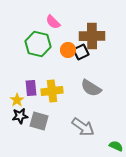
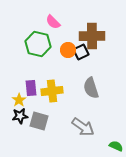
gray semicircle: rotated 40 degrees clockwise
yellow star: moved 2 px right
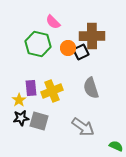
orange circle: moved 2 px up
yellow cross: rotated 15 degrees counterclockwise
black star: moved 1 px right, 2 px down
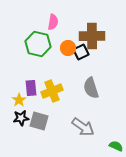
pink semicircle: rotated 126 degrees counterclockwise
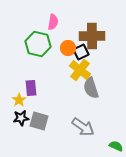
yellow cross: moved 28 px right, 21 px up; rotated 30 degrees counterclockwise
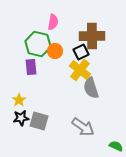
orange circle: moved 13 px left, 3 px down
purple rectangle: moved 21 px up
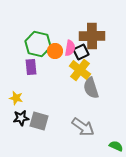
pink semicircle: moved 17 px right, 26 px down
yellow star: moved 3 px left, 2 px up; rotated 24 degrees counterclockwise
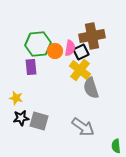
brown cross: rotated 10 degrees counterclockwise
green hexagon: rotated 20 degrees counterclockwise
green semicircle: rotated 120 degrees counterclockwise
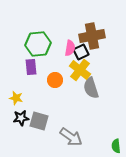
orange circle: moved 29 px down
gray arrow: moved 12 px left, 10 px down
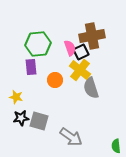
pink semicircle: rotated 28 degrees counterclockwise
yellow star: moved 1 px up
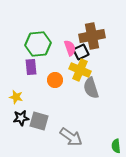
yellow cross: rotated 15 degrees counterclockwise
